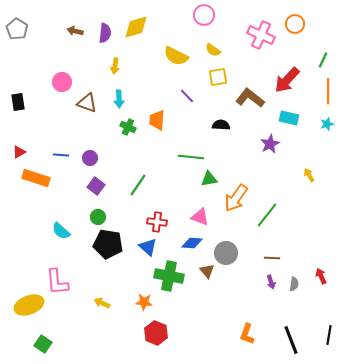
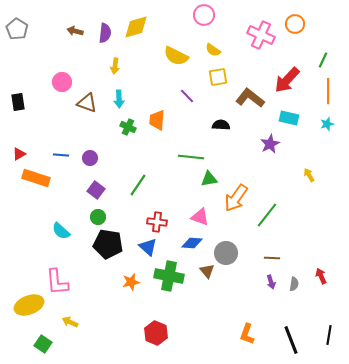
red triangle at (19, 152): moved 2 px down
purple square at (96, 186): moved 4 px down
orange star at (144, 302): moved 13 px left, 20 px up; rotated 18 degrees counterclockwise
yellow arrow at (102, 303): moved 32 px left, 19 px down
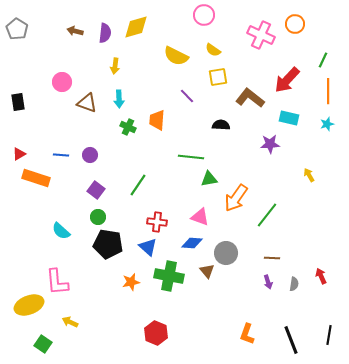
purple star at (270, 144): rotated 24 degrees clockwise
purple circle at (90, 158): moved 3 px up
purple arrow at (271, 282): moved 3 px left
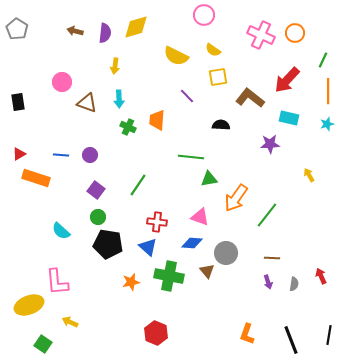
orange circle at (295, 24): moved 9 px down
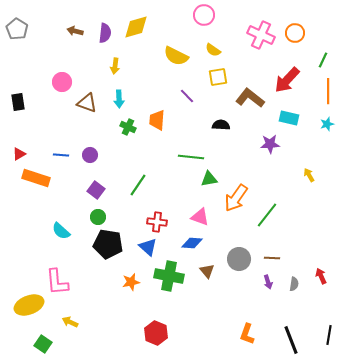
gray circle at (226, 253): moved 13 px right, 6 px down
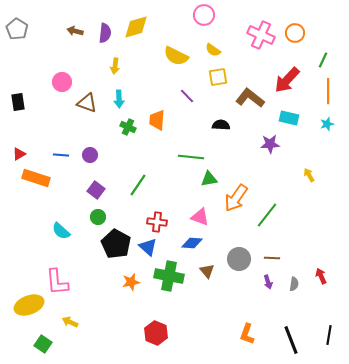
black pentagon at (108, 244): moved 8 px right; rotated 20 degrees clockwise
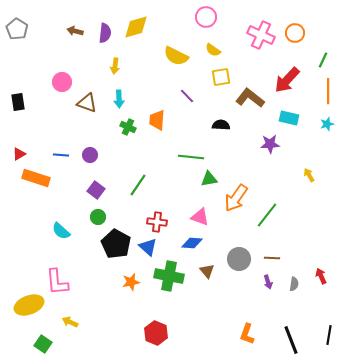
pink circle at (204, 15): moved 2 px right, 2 px down
yellow square at (218, 77): moved 3 px right
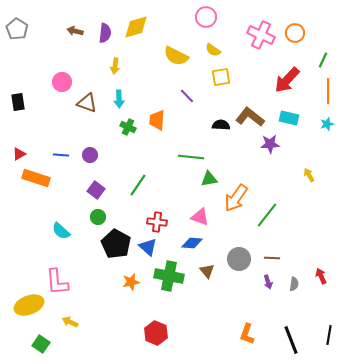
brown L-shape at (250, 98): moved 19 px down
green square at (43, 344): moved 2 px left
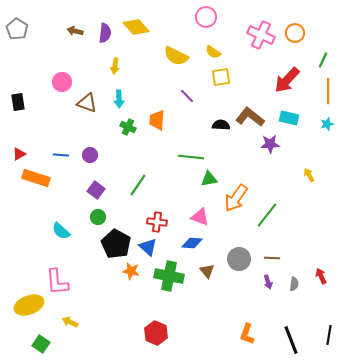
yellow diamond at (136, 27): rotated 64 degrees clockwise
yellow semicircle at (213, 50): moved 2 px down
orange star at (131, 282): moved 11 px up; rotated 24 degrees clockwise
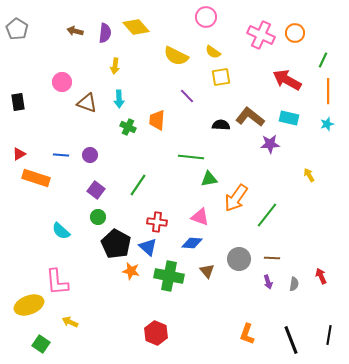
red arrow at (287, 80): rotated 76 degrees clockwise
